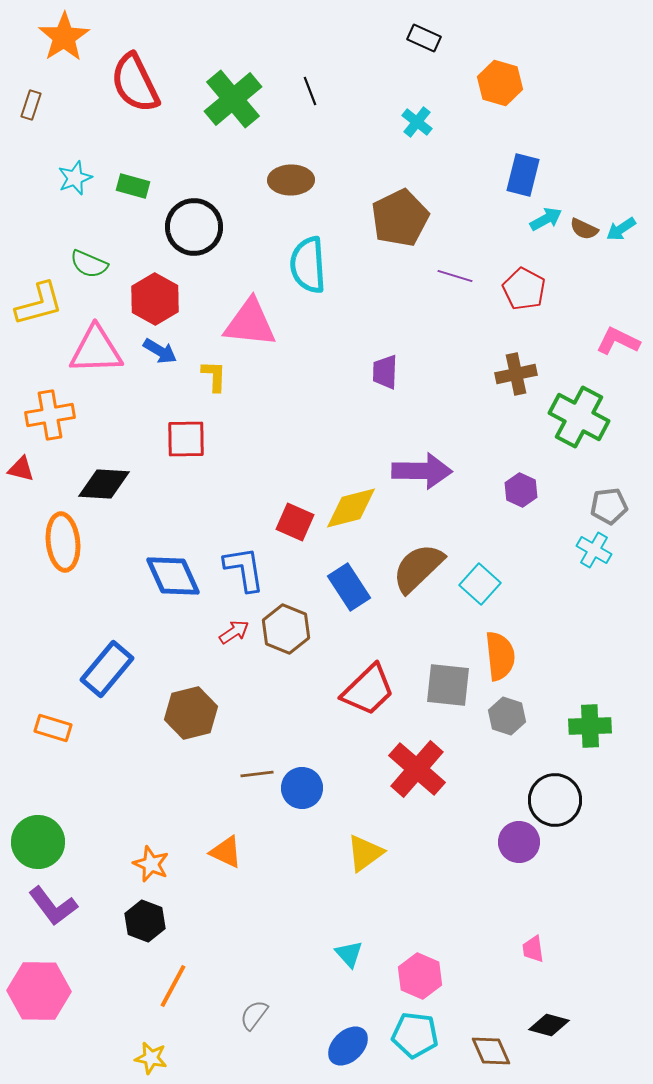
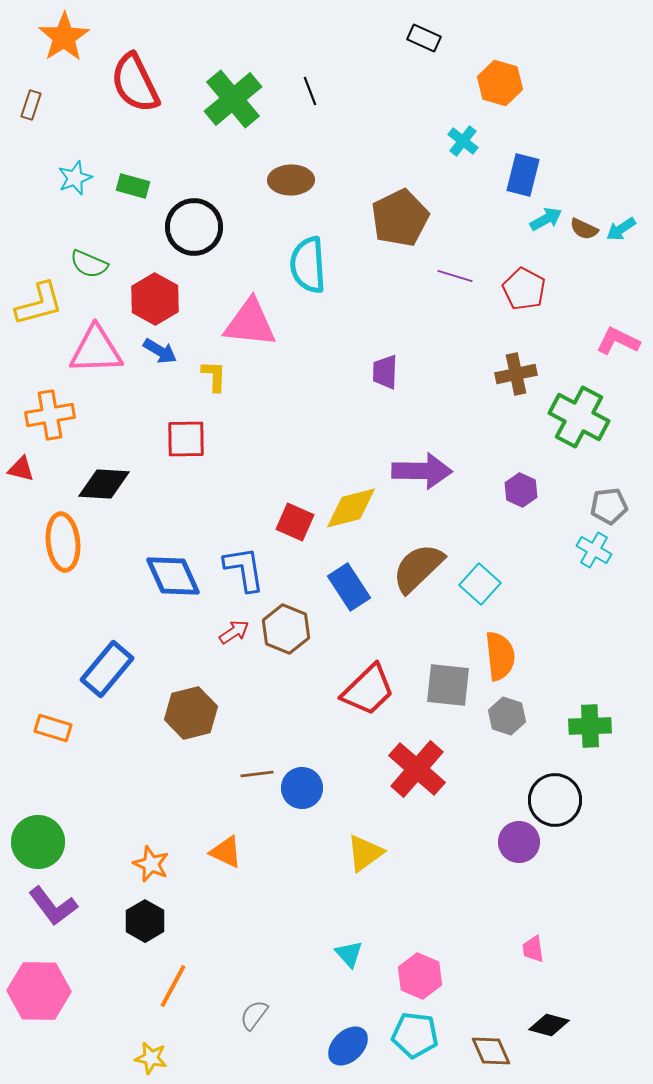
cyan cross at (417, 122): moved 46 px right, 19 px down
black hexagon at (145, 921): rotated 9 degrees clockwise
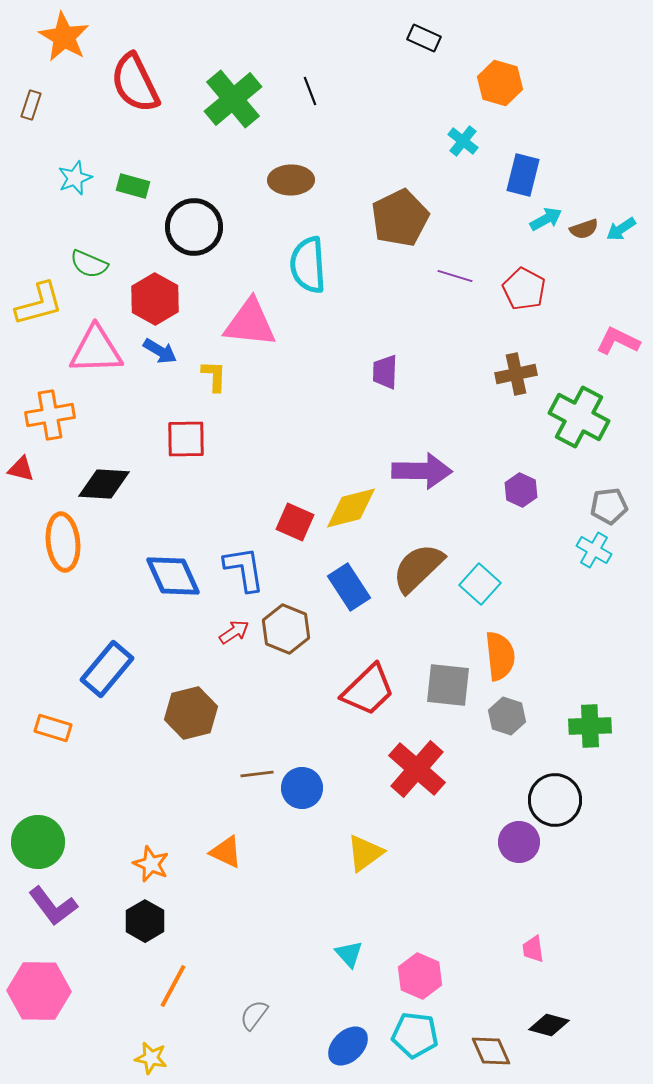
orange star at (64, 37): rotated 9 degrees counterclockwise
brown semicircle at (584, 229): rotated 44 degrees counterclockwise
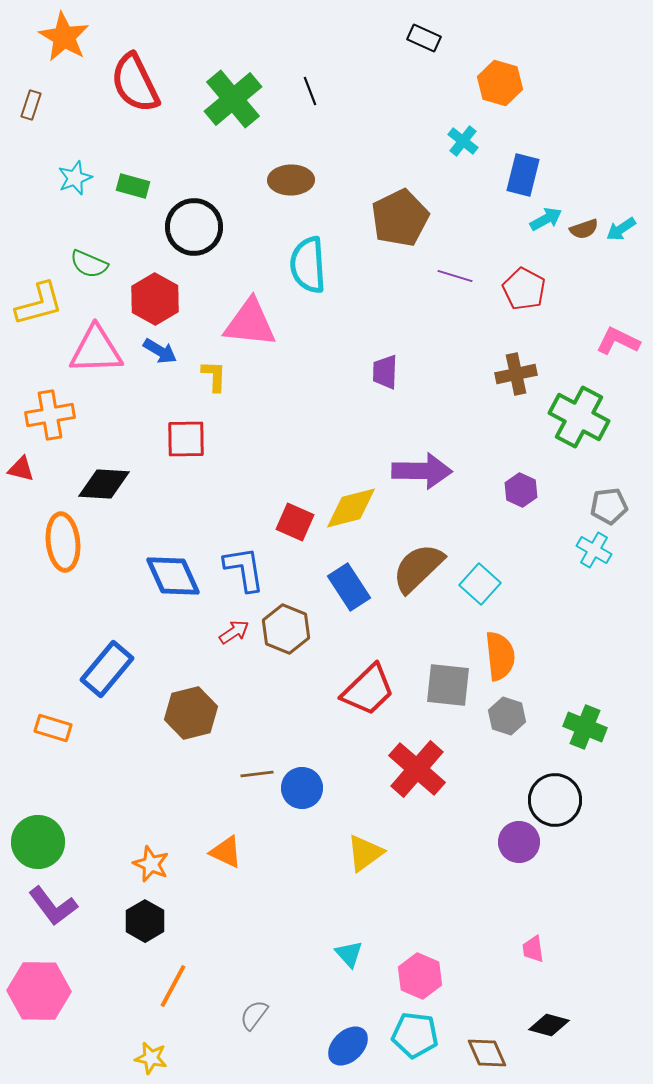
green cross at (590, 726): moved 5 px left, 1 px down; rotated 24 degrees clockwise
brown diamond at (491, 1051): moved 4 px left, 2 px down
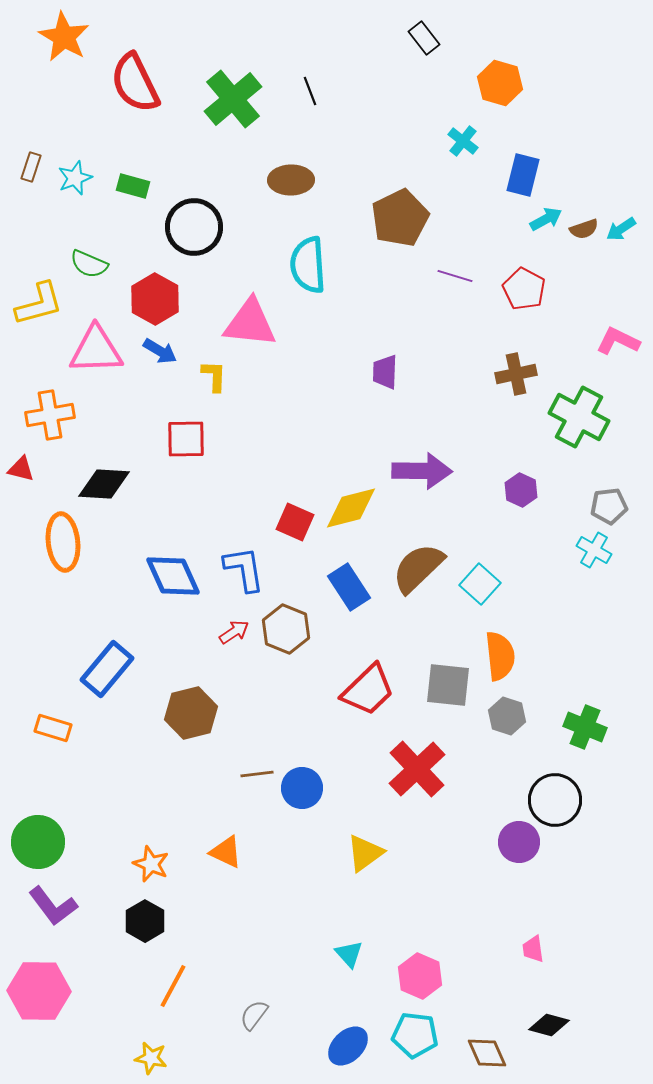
black rectangle at (424, 38): rotated 28 degrees clockwise
brown rectangle at (31, 105): moved 62 px down
red cross at (417, 769): rotated 6 degrees clockwise
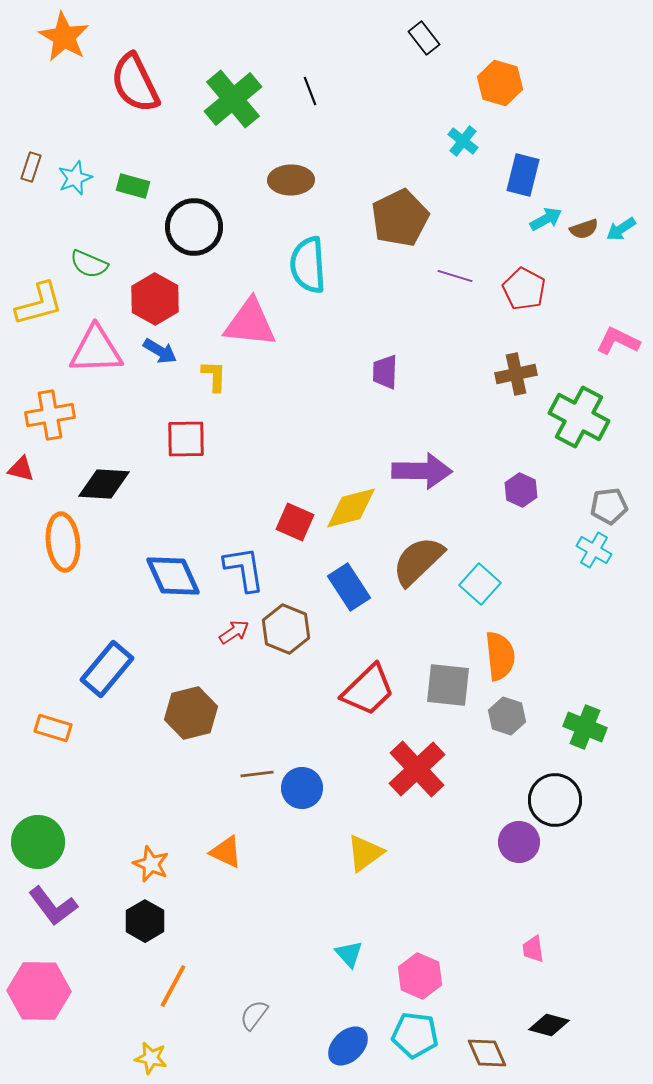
brown semicircle at (418, 568): moved 7 px up
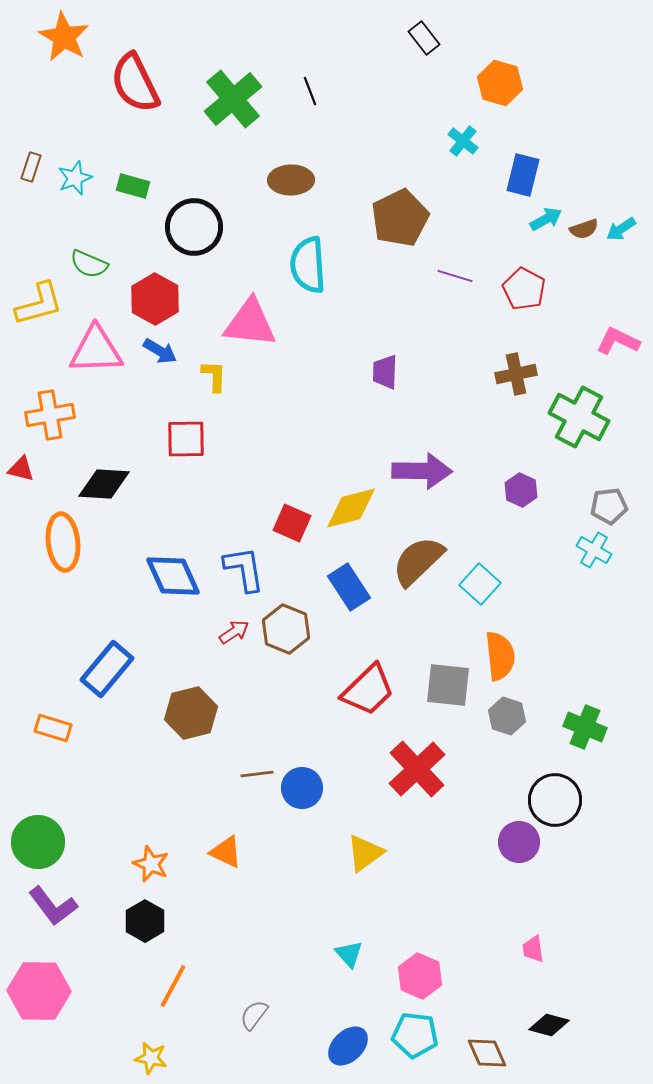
red square at (295, 522): moved 3 px left, 1 px down
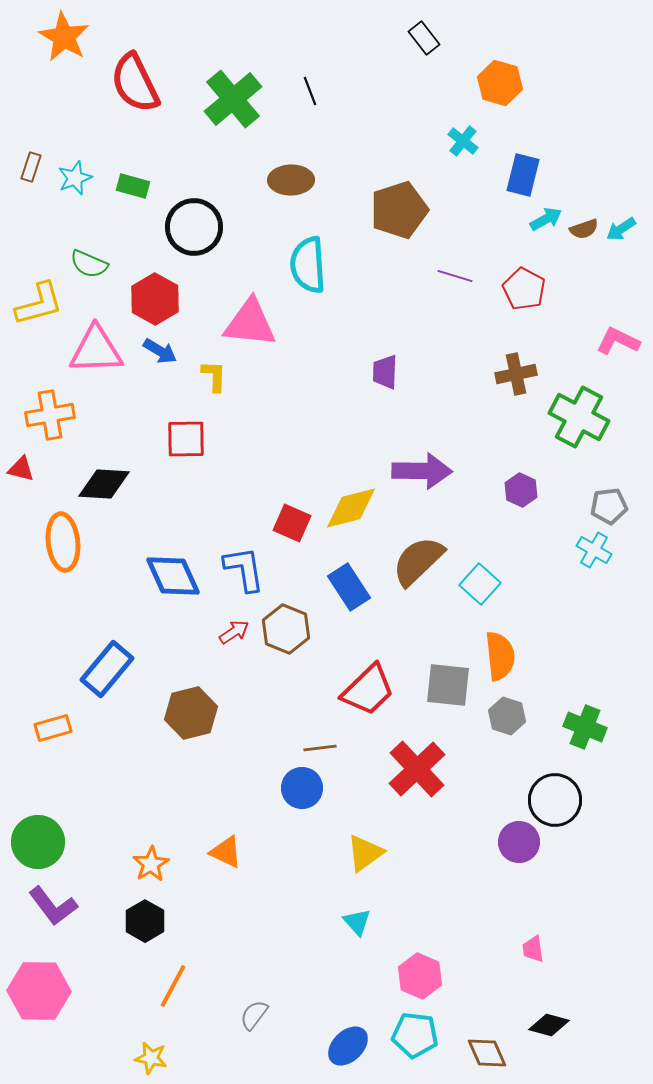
brown pentagon at (400, 218): moved 1 px left, 8 px up; rotated 8 degrees clockwise
orange rectangle at (53, 728): rotated 33 degrees counterclockwise
brown line at (257, 774): moved 63 px right, 26 px up
orange star at (151, 864): rotated 18 degrees clockwise
cyan triangle at (349, 954): moved 8 px right, 32 px up
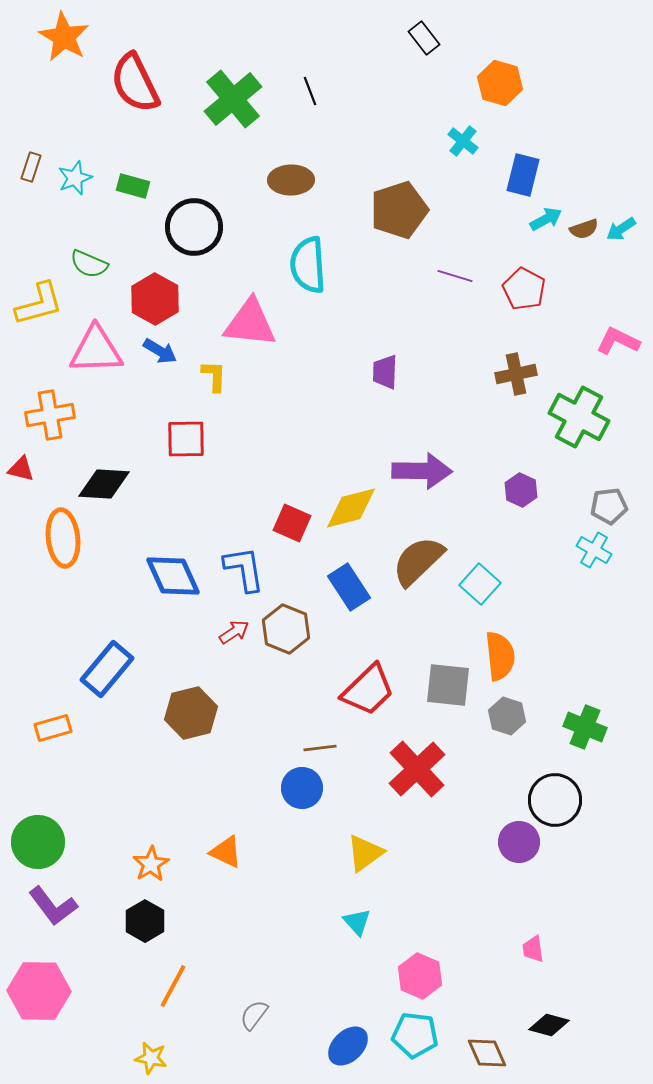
orange ellipse at (63, 542): moved 4 px up
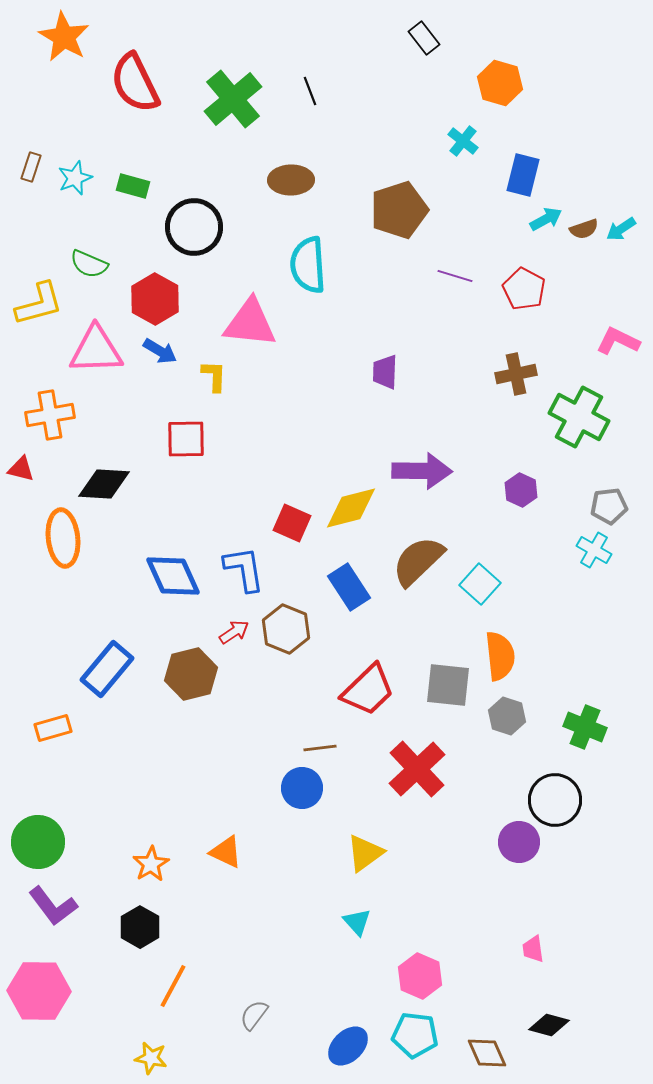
brown hexagon at (191, 713): moved 39 px up
black hexagon at (145, 921): moved 5 px left, 6 px down
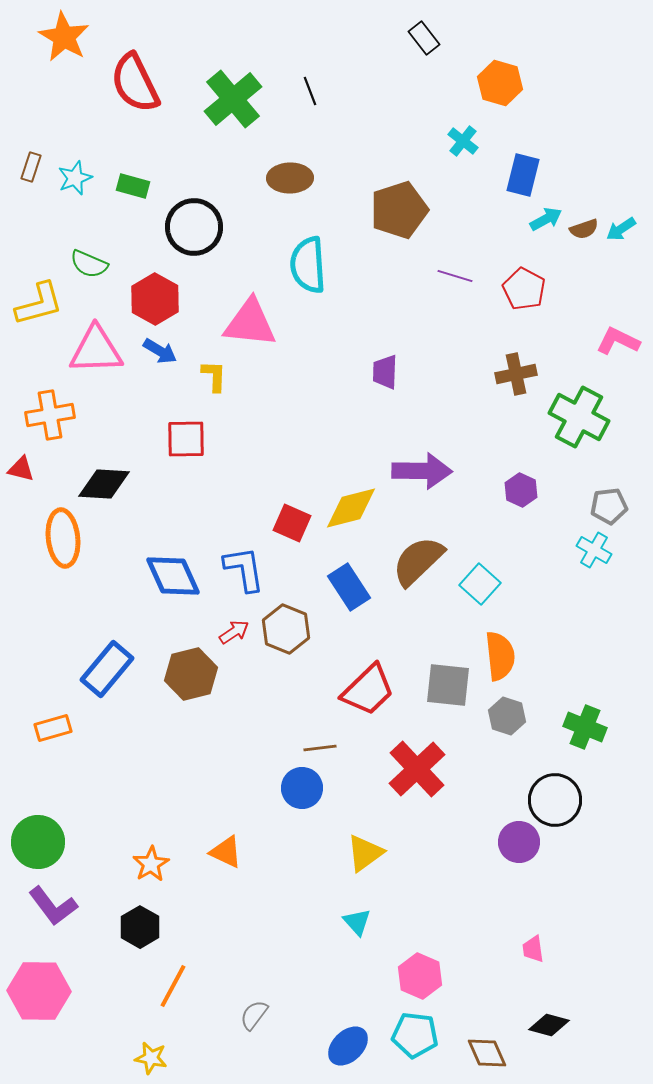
brown ellipse at (291, 180): moved 1 px left, 2 px up
